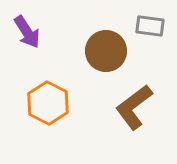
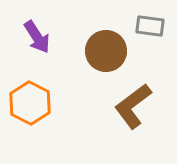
purple arrow: moved 10 px right, 5 px down
orange hexagon: moved 18 px left
brown L-shape: moved 1 px left, 1 px up
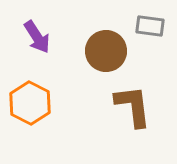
brown L-shape: rotated 120 degrees clockwise
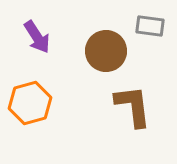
orange hexagon: rotated 18 degrees clockwise
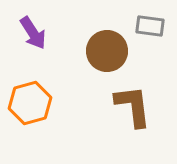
purple arrow: moved 4 px left, 4 px up
brown circle: moved 1 px right
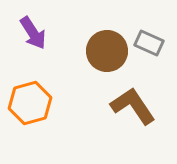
gray rectangle: moved 1 px left, 17 px down; rotated 16 degrees clockwise
brown L-shape: rotated 27 degrees counterclockwise
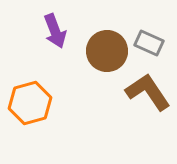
purple arrow: moved 22 px right, 2 px up; rotated 12 degrees clockwise
brown L-shape: moved 15 px right, 14 px up
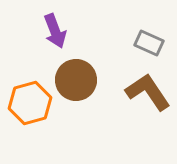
brown circle: moved 31 px left, 29 px down
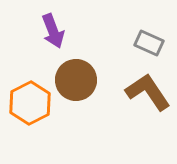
purple arrow: moved 2 px left
orange hexagon: rotated 12 degrees counterclockwise
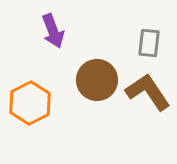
gray rectangle: rotated 72 degrees clockwise
brown circle: moved 21 px right
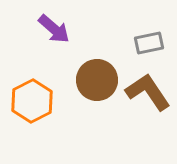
purple arrow: moved 1 px right, 2 px up; rotated 28 degrees counterclockwise
gray rectangle: rotated 72 degrees clockwise
orange hexagon: moved 2 px right, 2 px up
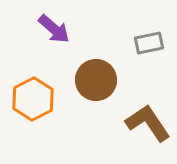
brown circle: moved 1 px left
brown L-shape: moved 31 px down
orange hexagon: moved 1 px right, 2 px up
